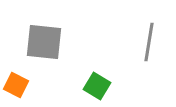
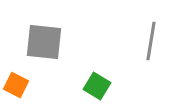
gray line: moved 2 px right, 1 px up
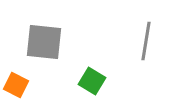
gray line: moved 5 px left
green square: moved 5 px left, 5 px up
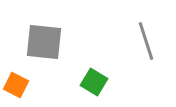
gray line: rotated 27 degrees counterclockwise
green square: moved 2 px right, 1 px down
